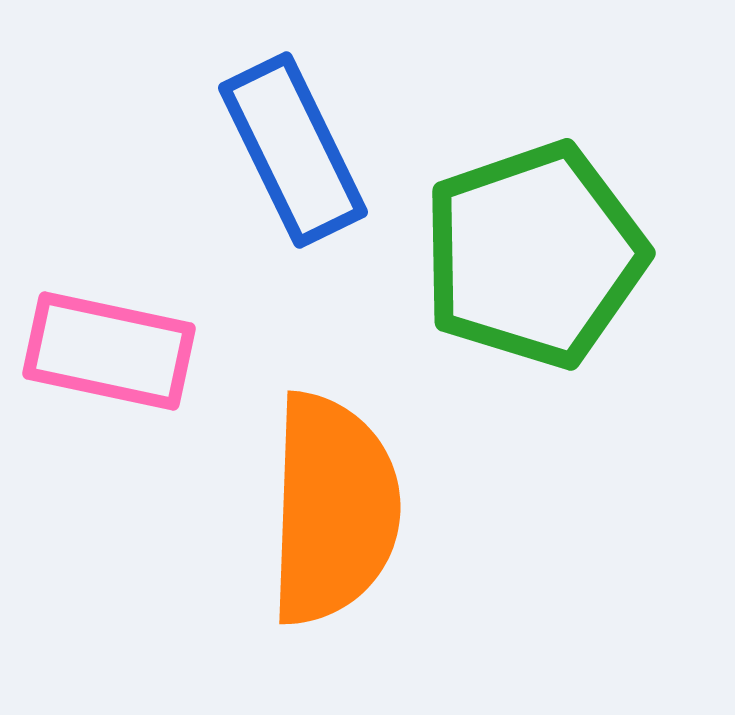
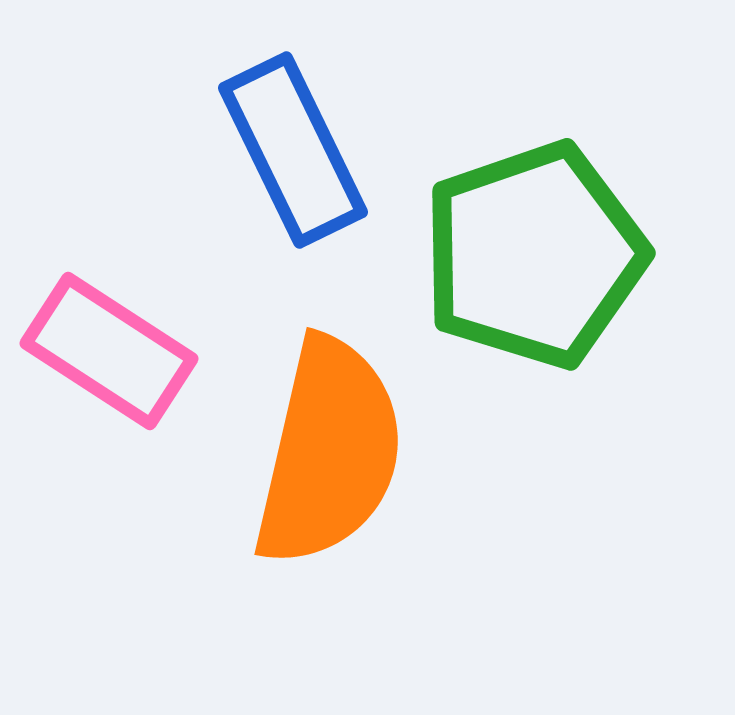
pink rectangle: rotated 21 degrees clockwise
orange semicircle: moved 4 px left, 57 px up; rotated 11 degrees clockwise
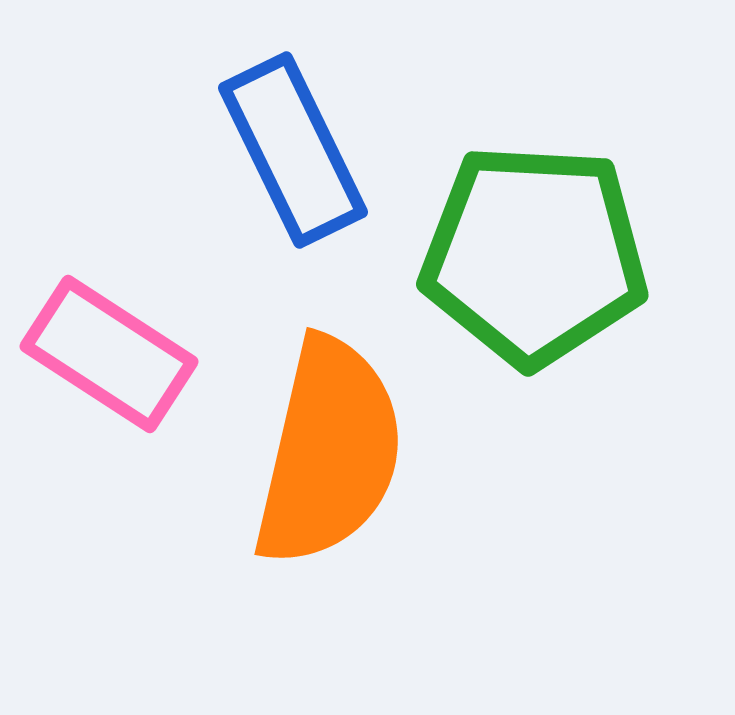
green pentagon: rotated 22 degrees clockwise
pink rectangle: moved 3 px down
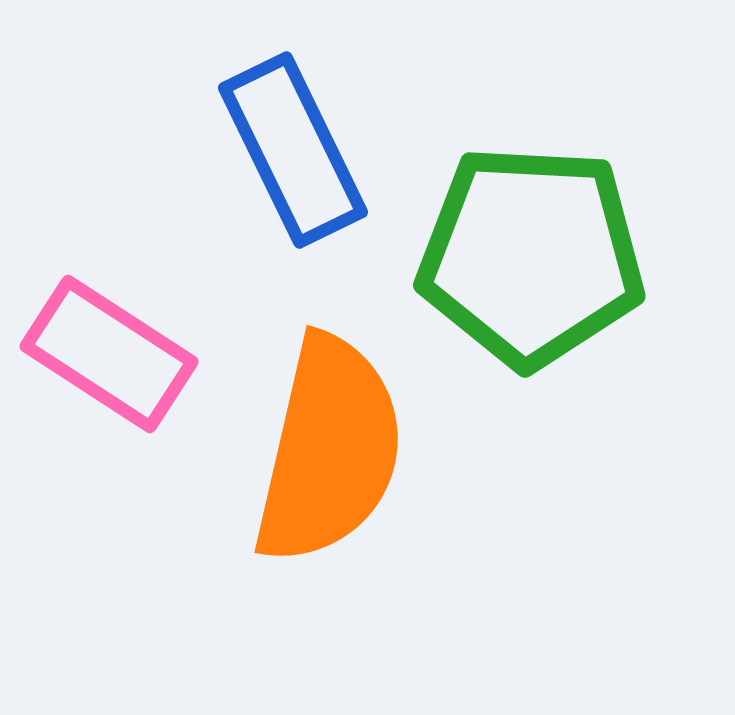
green pentagon: moved 3 px left, 1 px down
orange semicircle: moved 2 px up
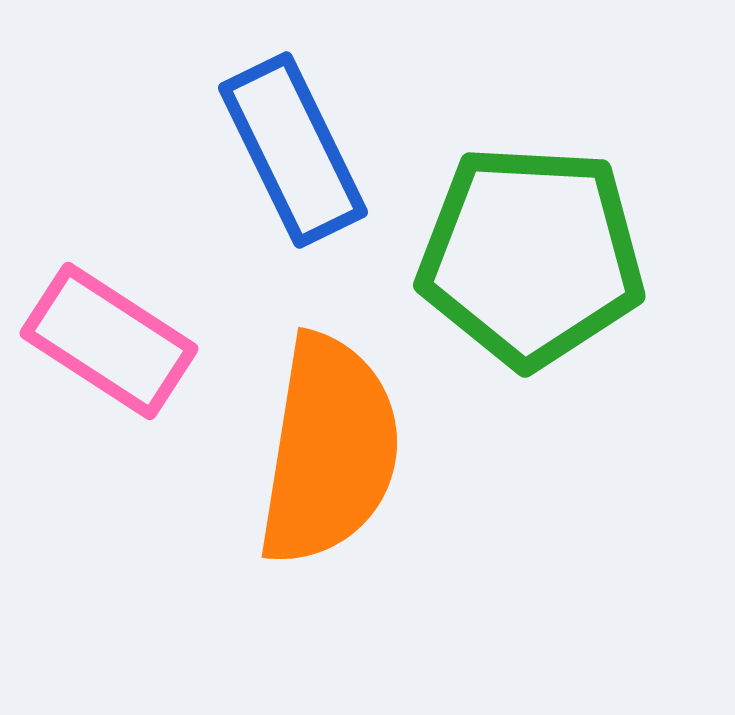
pink rectangle: moved 13 px up
orange semicircle: rotated 4 degrees counterclockwise
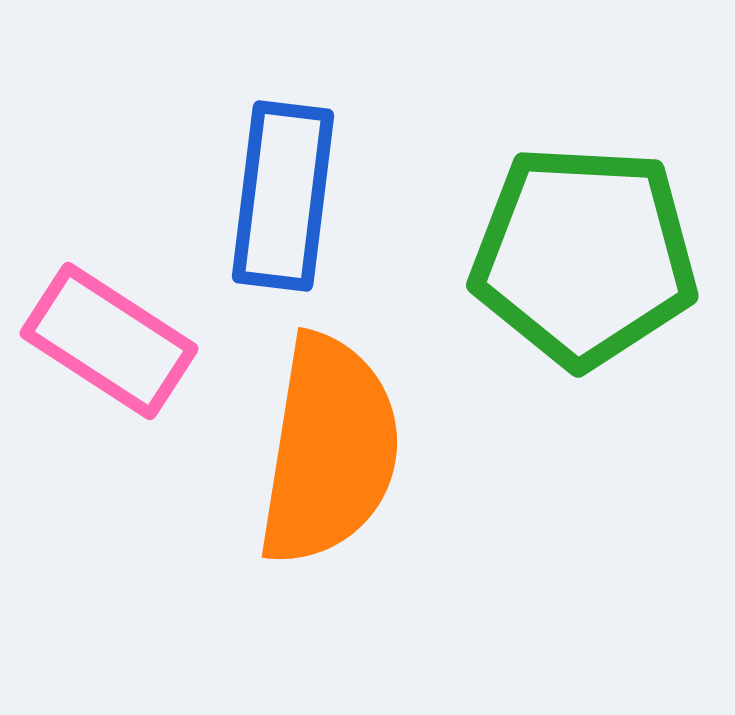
blue rectangle: moved 10 px left, 46 px down; rotated 33 degrees clockwise
green pentagon: moved 53 px right
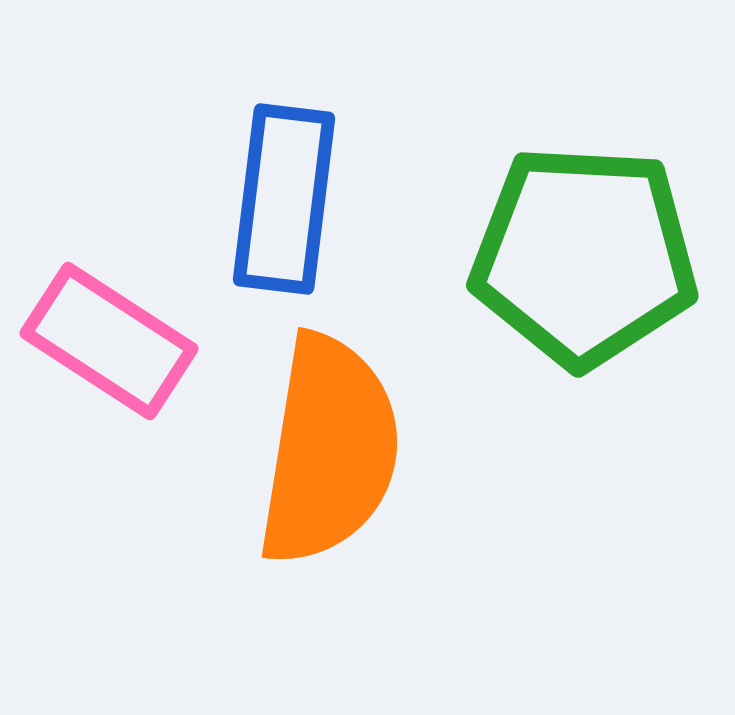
blue rectangle: moved 1 px right, 3 px down
